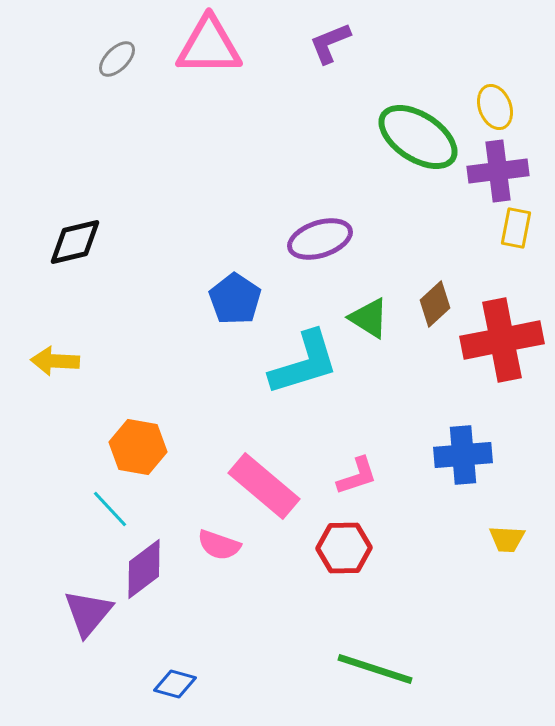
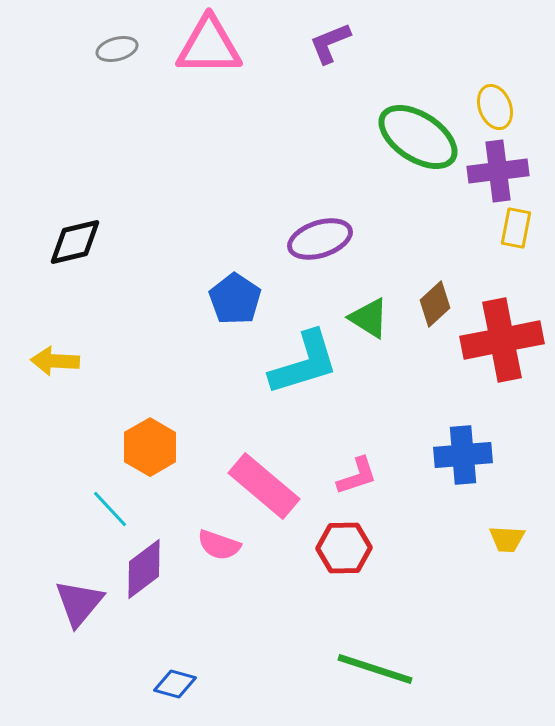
gray ellipse: moved 10 px up; rotated 30 degrees clockwise
orange hexagon: moved 12 px right; rotated 20 degrees clockwise
purple triangle: moved 9 px left, 10 px up
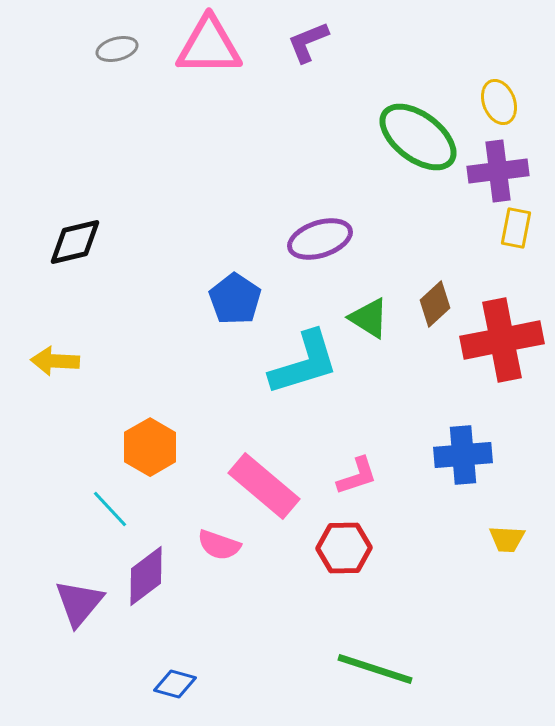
purple L-shape: moved 22 px left, 1 px up
yellow ellipse: moved 4 px right, 5 px up
green ellipse: rotated 4 degrees clockwise
purple diamond: moved 2 px right, 7 px down
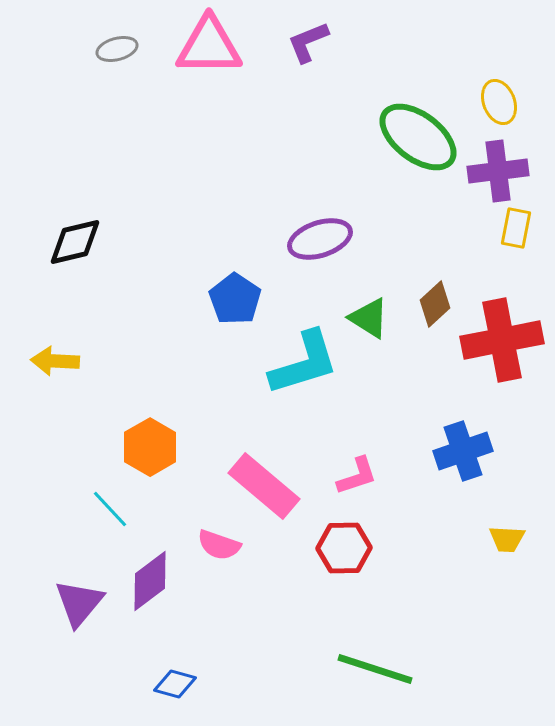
blue cross: moved 4 px up; rotated 14 degrees counterclockwise
purple diamond: moved 4 px right, 5 px down
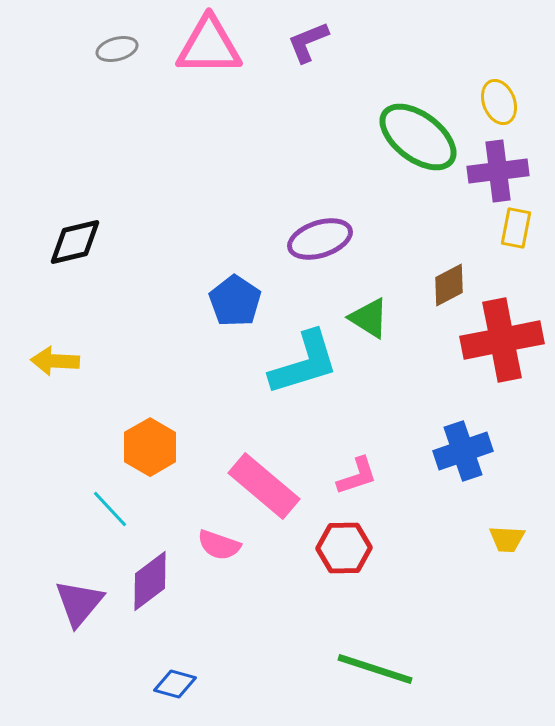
blue pentagon: moved 2 px down
brown diamond: moved 14 px right, 19 px up; rotated 15 degrees clockwise
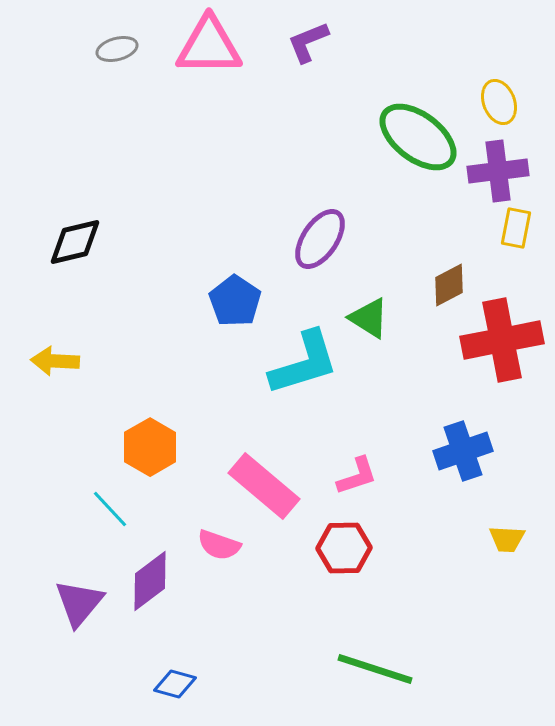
purple ellipse: rotated 38 degrees counterclockwise
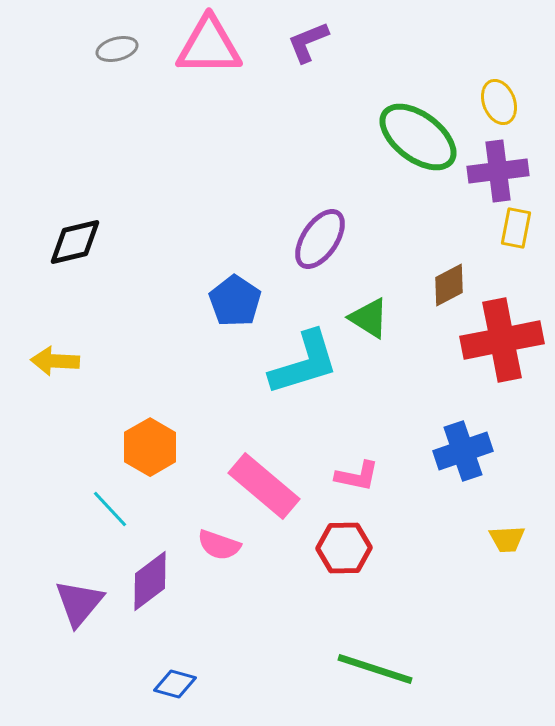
pink L-shape: rotated 30 degrees clockwise
yellow trapezoid: rotated 6 degrees counterclockwise
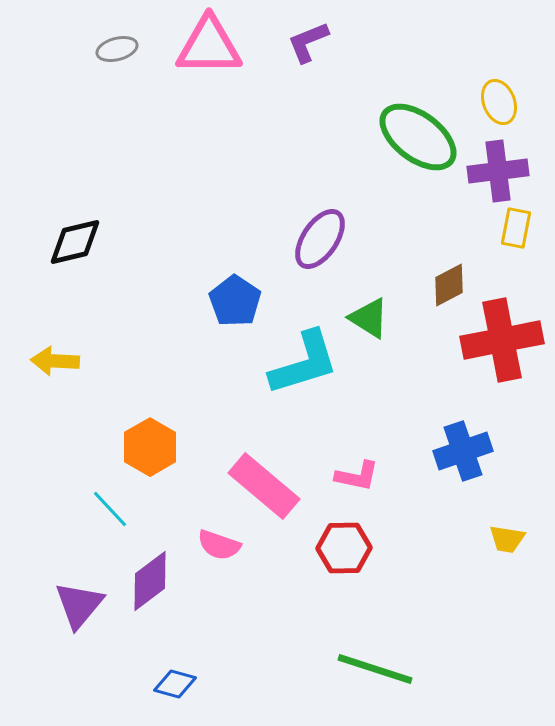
yellow trapezoid: rotated 12 degrees clockwise
purple triangle: moved 2 px down
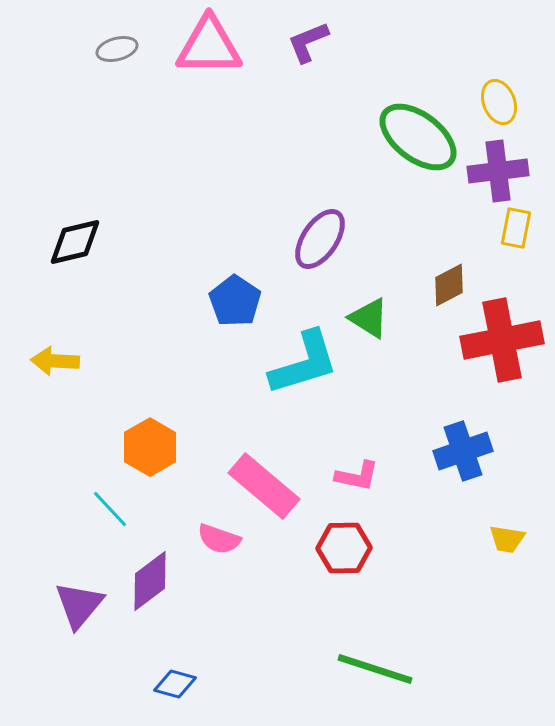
pink semicircle: moved 6 px up
